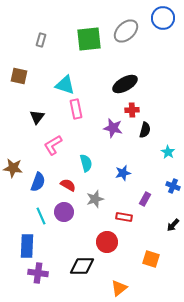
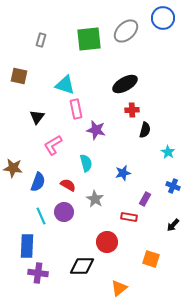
purple star: moved 17 px left, 2 px down
gray star: rotated 24 degrees counterclockwise
red rectangle: moved 5 px right
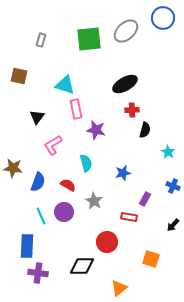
gray star: moved 1 px left, 2 px down
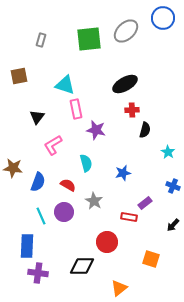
brown square: rotated 24 degrees counterclockwise
purple rectangle: moved 4 px down; rotated 24 degrees clockwise
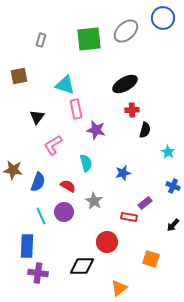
brown star: moved 2 px down
red semicircle: moved 1 px down
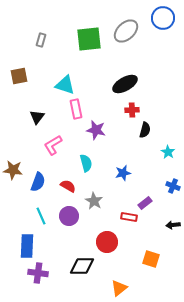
purple circle: moved 5 px right, 4 px down
black arrow: rotated 40 degrees clockwise
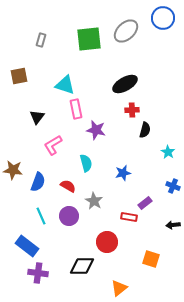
blue rectangle: rotated 55 degrees counterclockwise
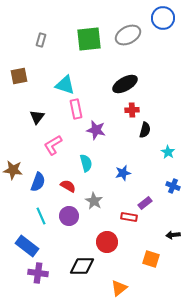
gray ellipse: moved 2 px right, 4 px down; rotated 15 degrees clockwise
black arrow: moved 10 px down
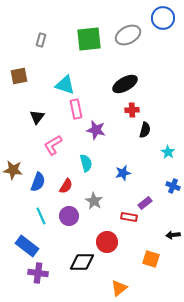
red semicircle: moved 2 px left; rotated 91 degrees clockwise
black diamond: moved 4 px up
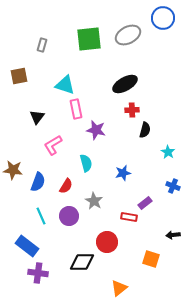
gray rectangle: moved 1 px right, 5 px down
